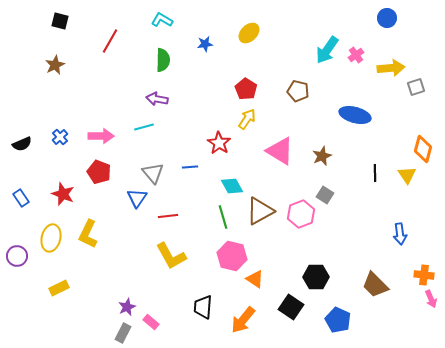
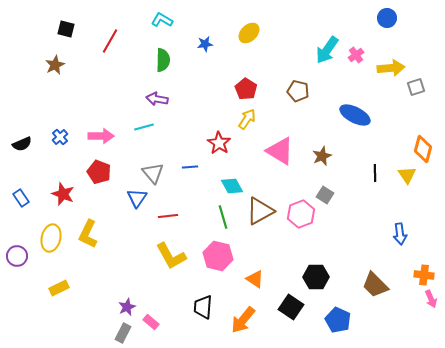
black square at (60, 21): moved 6 px right, 8 px down
blue ellipse at (355, 115): rotated 12 degrees clockwise
pink hexagon at (232, 256): moved 14 px left
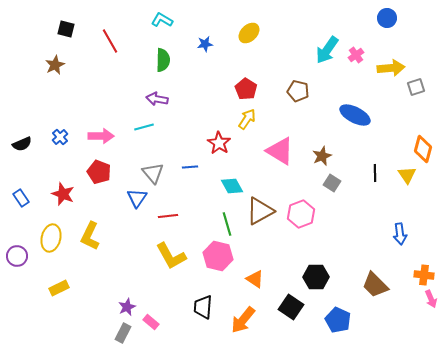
red line at (110, 41): rotated 60 degrees counterclockwise
gray square at (325, 195): moved 7 px right, 12 px up
green line at (223, 217): moved 4 px right, 7 px down
yellow L-shape at (88, 234): moved 2 px right, 2 px down
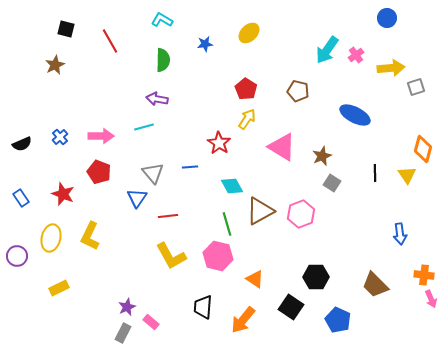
pink triangle at (280, 151): moved 2 px right, 4 px up
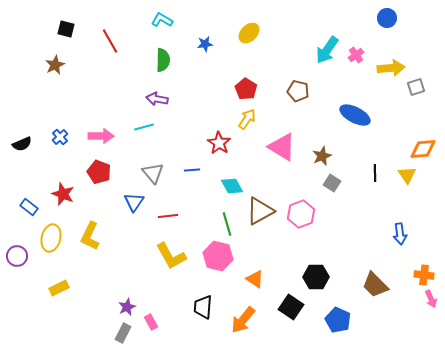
orange diamond at (423, 149): rotated 72 degrees clockwise
blue line at (190, 167): moved 2 px right, 3 px down
blue rectangle at (21, 198): moved 8 px right, 9 px down; rotated 18 degrees counterclockwise
blue triangle at (137, 198): moved 3 px left, 4 px down
pink rectangle at (151, 322): rotated 21 degrees clockwise
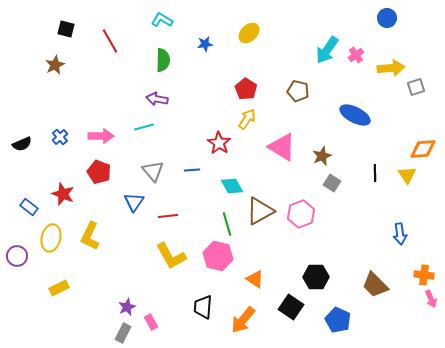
gray triangle at (153, 173): moved 2 px up
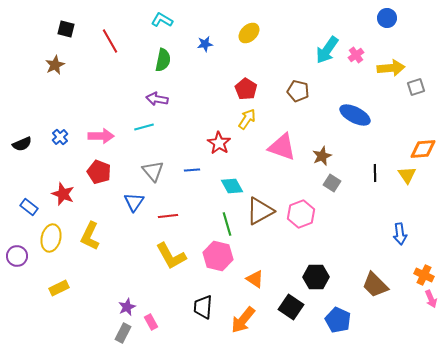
green semicircle at (163, 60): rotated 10 degrees clockwise
pink triangle at (282, 147): rotated 12 degrees counterclockwise
orange cross at (424, 275): rotated 18 degrees clockwise
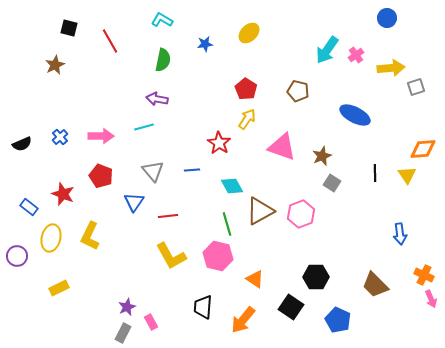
black square at (66, 29): moved 3 px right, 1 px up
red pentagon at (99, 172): moved 2 px right, 4 px down
